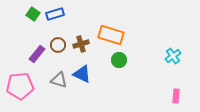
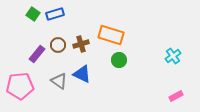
gray triangle: moved 1 px down; rotated 18 degrees clockwise
pink rectangle: rotated 56 degrees clockwise
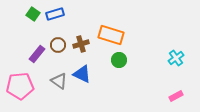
cyan cross: moved 3 px right, 2 px down
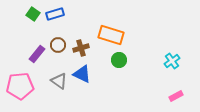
brown cross: moved 4 px down
cyan cross: moved 4 px left, 3 px down
